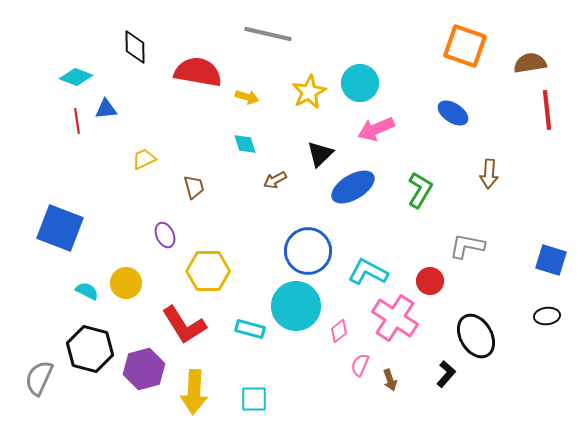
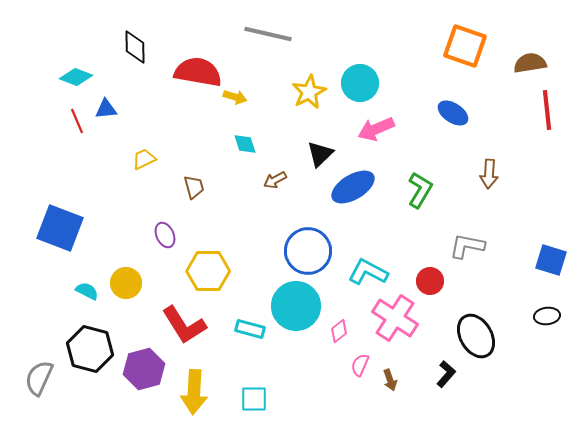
yellow arrow at (247, 97): moved 12 px left
red line at (77, 121): rotated 15 degrees counterclockwise
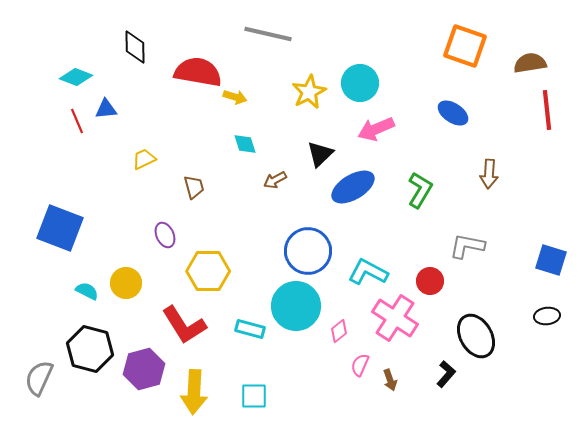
cyan square at (254, 399): moved 3 px up
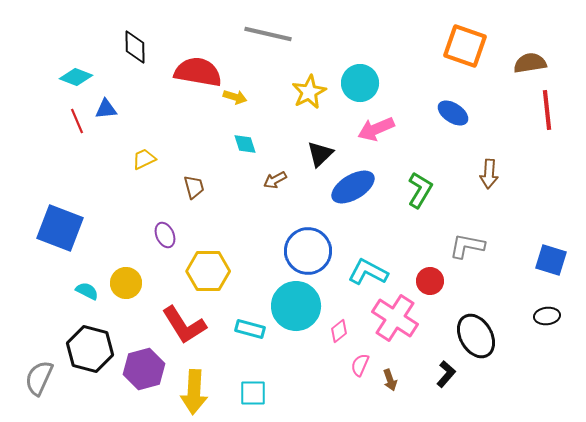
cyan square at (254, 396): moved 1 px left, 3 px up
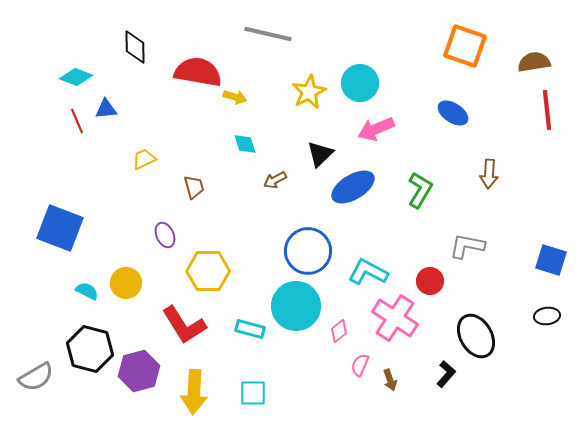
brown semicircle at (530, 63): moved 4 px right, 1 px up
purple hexagon at (144, 369): moved 5 px left, 2 px down
gray semicircle at (39, 378): moved 3 px left, 1 px up; rotated 144 degrees counterclockwise
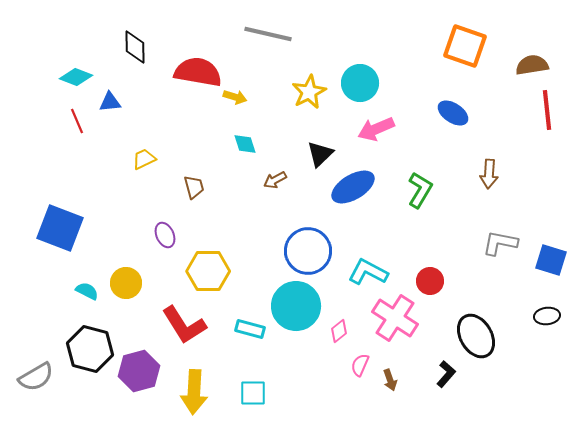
brown semicircle at (534, 62): moved 2 px left, 3 px down
blue triangle at (106, 109): moved 4 px right, 7 px up
gray L-shape at (467, 246): moved 33 px right, 3 px up
